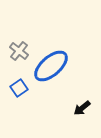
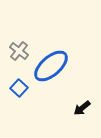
blue square: rotated 12 degrees counterclockwise
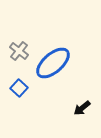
blue ellipse: moved 2 px right, 3 px up
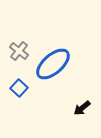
blue ellipse: moved 1 px down
